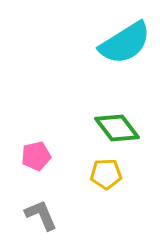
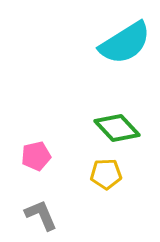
green diamond: rotated 6 degrees counterclockwise
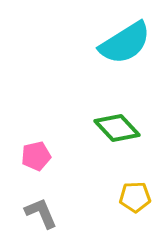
yellow pentagon: moved 29 px right, 23 px down
gray L-shape: moved 2 px up
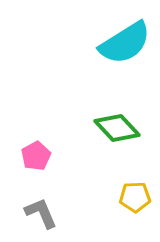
pink pentagon: rotated 16 degrees counterclockwise
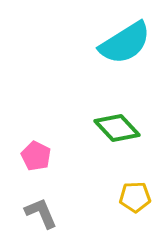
pink pentagon: rotated 16 degrees counterclockwise
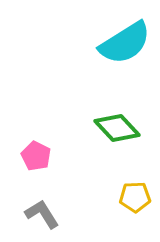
gray L-shape: moved 1 px right, 1 px down; rotated 9 degrees counterclockwise
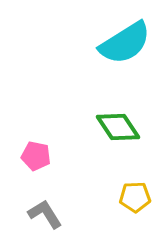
green diamond: moved 1 px right, 1 px up; rotated 9 degrees clockwise
pink pentagon: rotated 16 degrees counterclockwise
gray L-shape: moved 3 px right
